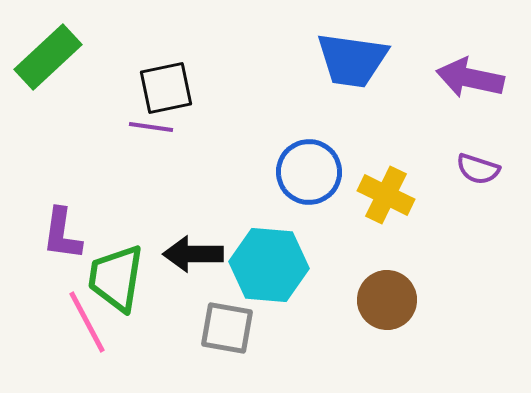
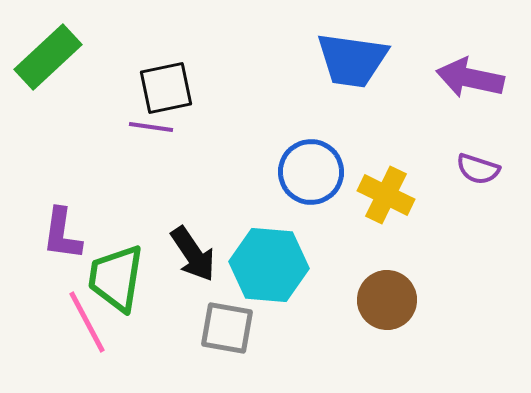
blue circle: moved 2 px right
black arrow: rotated 124 degrees counterclockwise
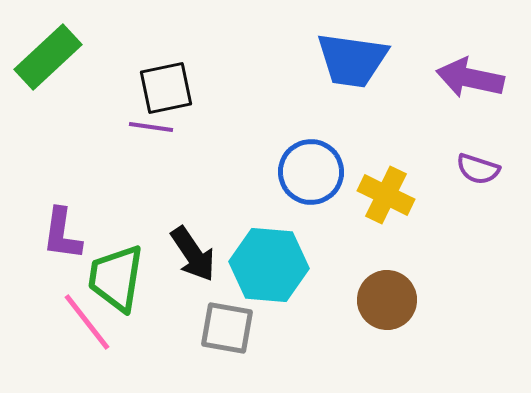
pink line: rotated 10 degrees counterclockwise
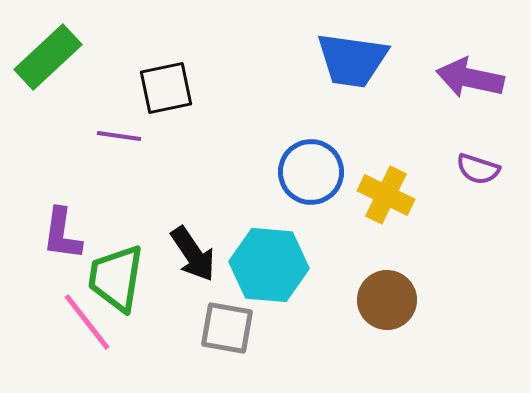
purple line: moved 32 px left, 9 px down
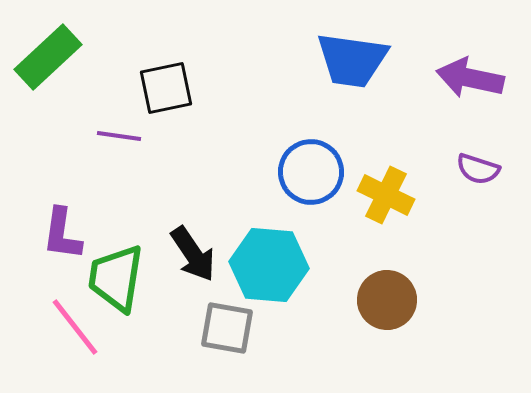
pink line: moved 12 px left, 5 px down
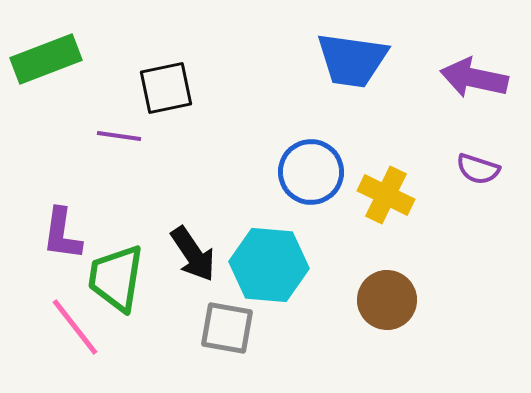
green rectangle: moved 2 px left, 2 px down; rotated 22 degrees clockwise
purple arrow: moved 4 px right
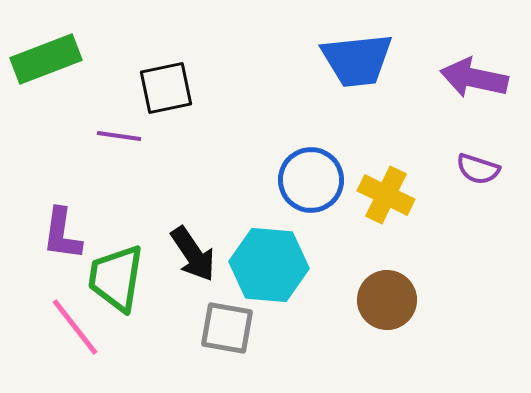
blue trapezoid: moved 5 px right; rotated 14 degrees counterclockwise
blue circle: moved 8 px down
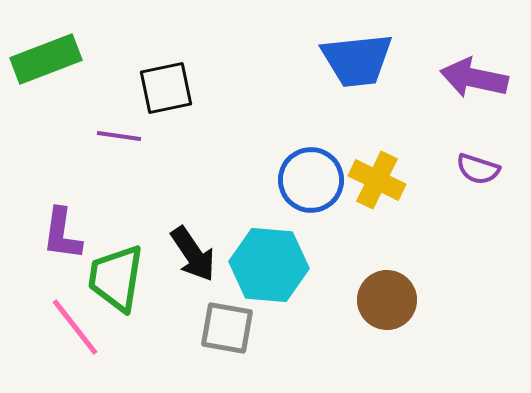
yellow cross: moved 9 px left, 15 px up
